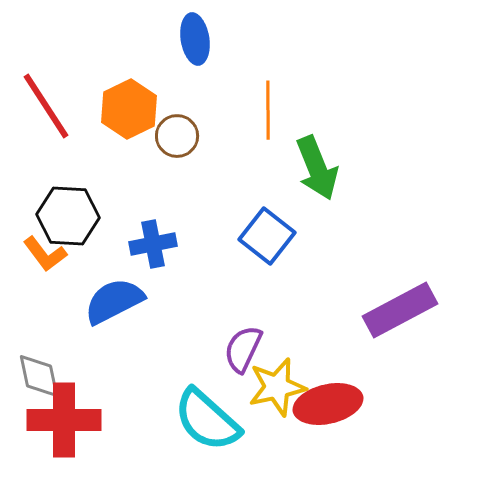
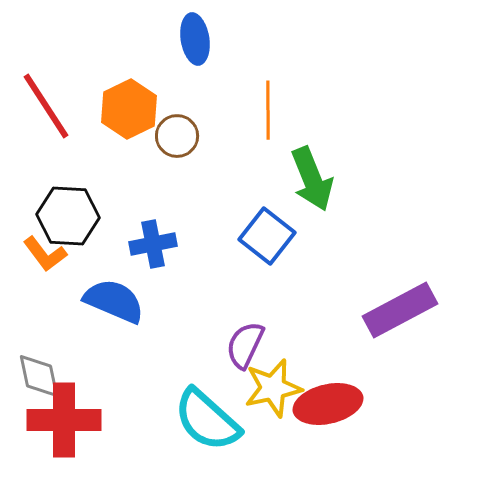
green arrow: moved 5 px left, 11 px down
blue semicircle: rotated 50 degrees clockwise
purple semicircle: moved 2 px right, 4 px up
yellow star: moved 4 px left, 1 px down
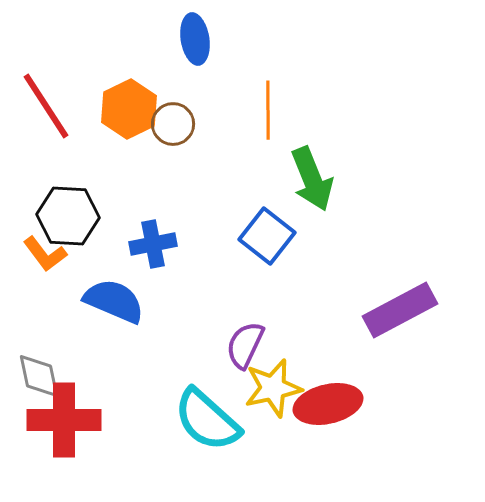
brown circle: moved 4 px left, 12 px up
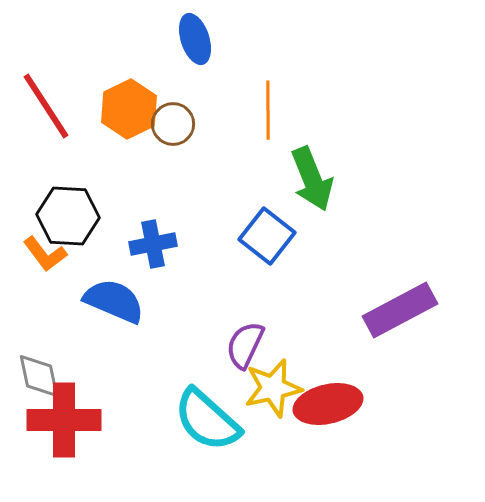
blue ellipse: rotated 9 degrees counterclockwise
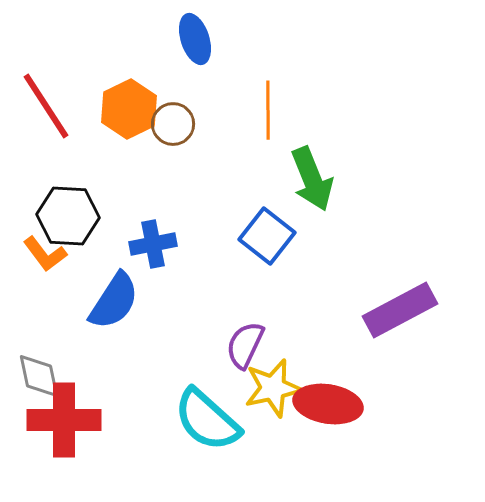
blue semicircle: rotated 100 degrees clockwise
red ellipse: rotated 22 degrees clockwise
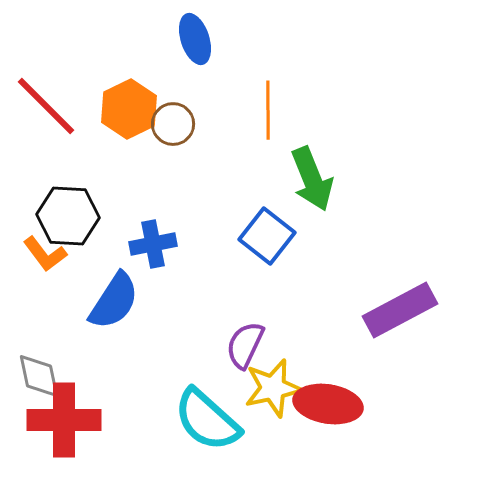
red line: rotated 12 degrees counterclockwise
